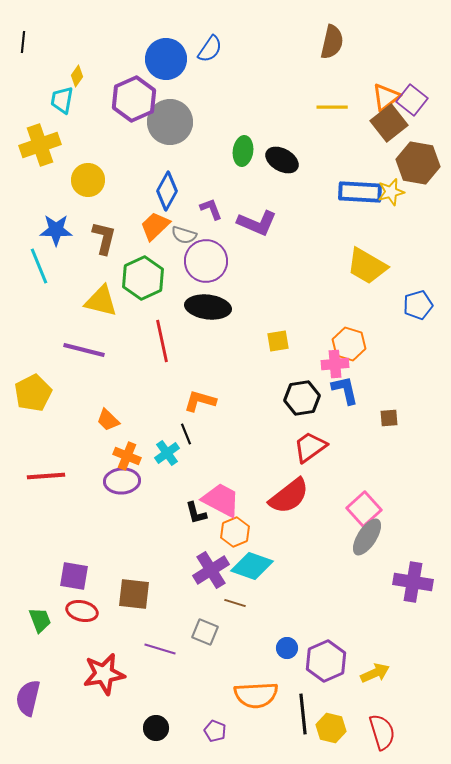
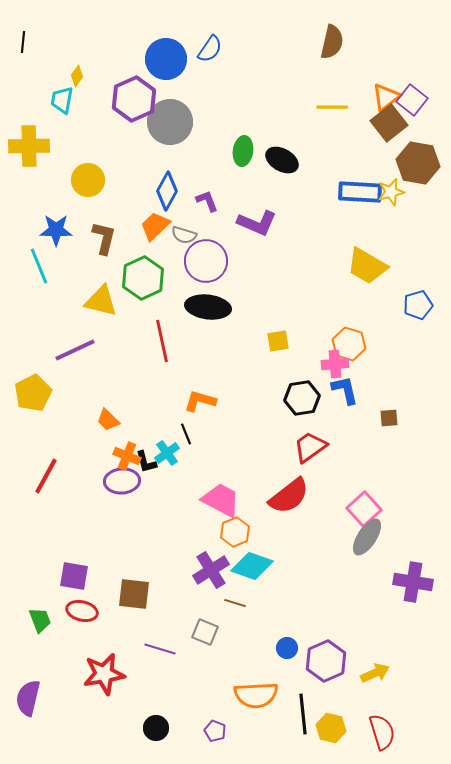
yellow cross at (40, 145): moved 11 px left, 1 px down; rotated 18 degrees clockwise
purple L-shape at (211, 209): moved 4 px left, 8 px up
purple line at (84, 350): moved 9 px left; rotated 39 degrees counterclockwise
red line at (46, 476): rotated 57 degrees counterclockwise
black L-shape at (196, 513): moved 50 px left, 51 px up
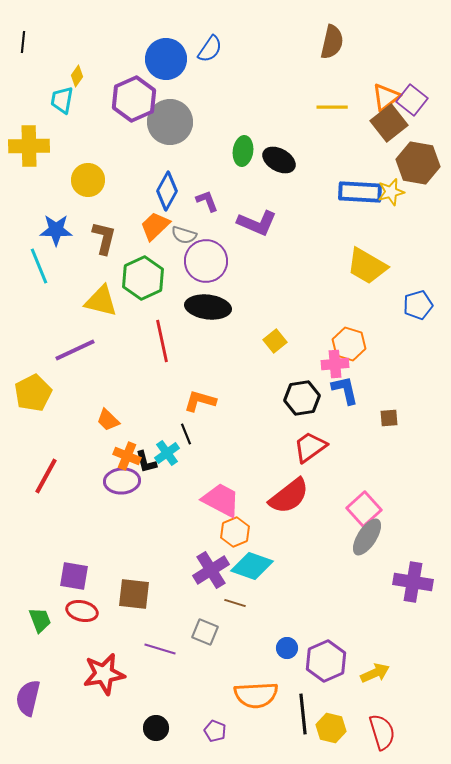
black ellipse at (282, 160): moved 3 px left
yellow square at (278, 341): moved 3 px left; rotated 30 degrees counterclockwise
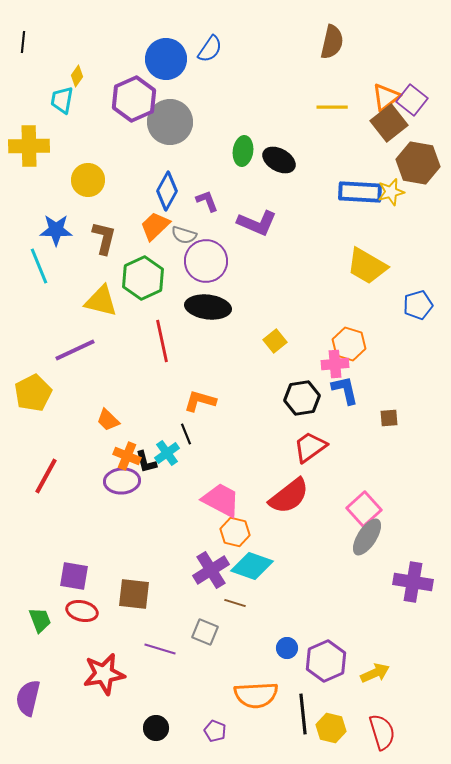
orange hexagon at (235, 532): rotated 24 degrees counterclockwise
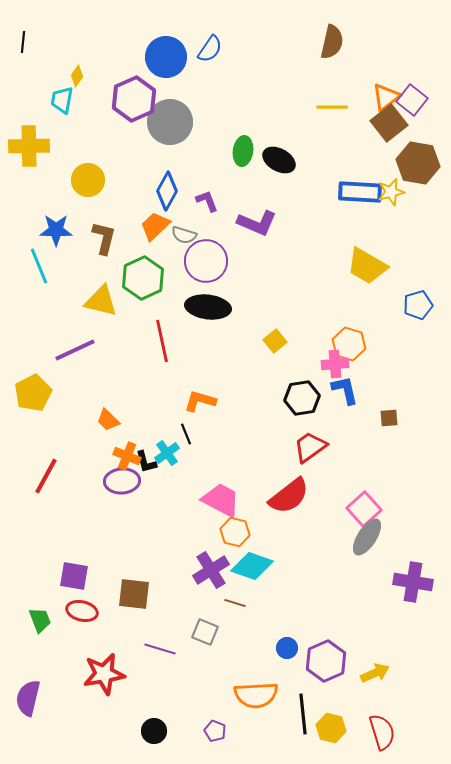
blue circle at (166, 59): moved 2 px up
black circle at (156, 728): moved 2 px left, 3 px down
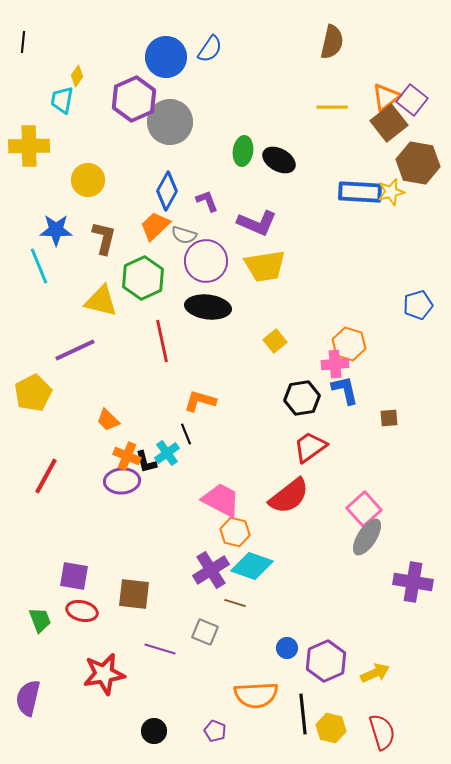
yellow trapezoid at (367, 266): moved 102 px left; rotated 39 degrees counterclockwise
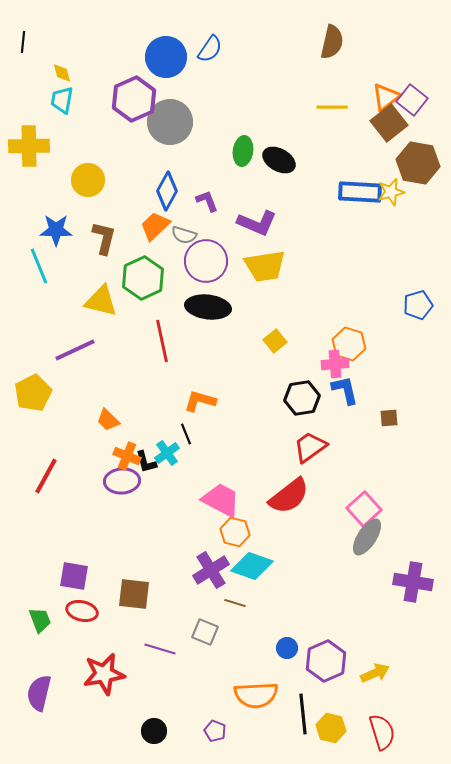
yellow diamond at (77, 76): moved 15 px left, 3 px up; rotated 50 degrees counterclockwise
purple semicircle at (28, 698): moved 11 px right, 5 px up
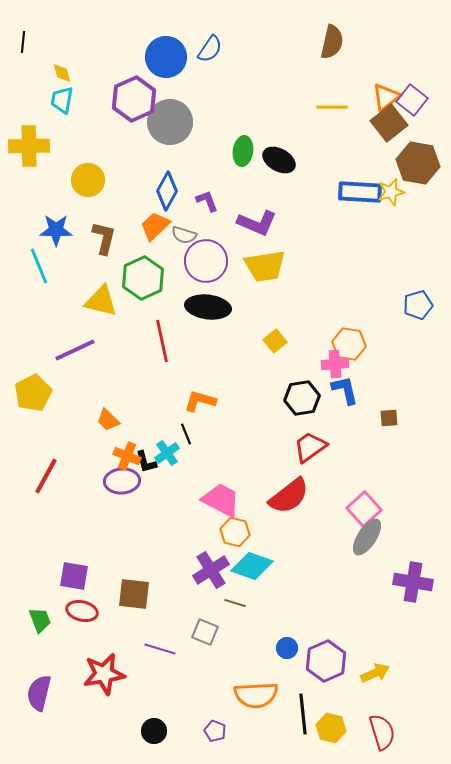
orange hexagon at (349, 344): rotated 8 degrees counterclockwise
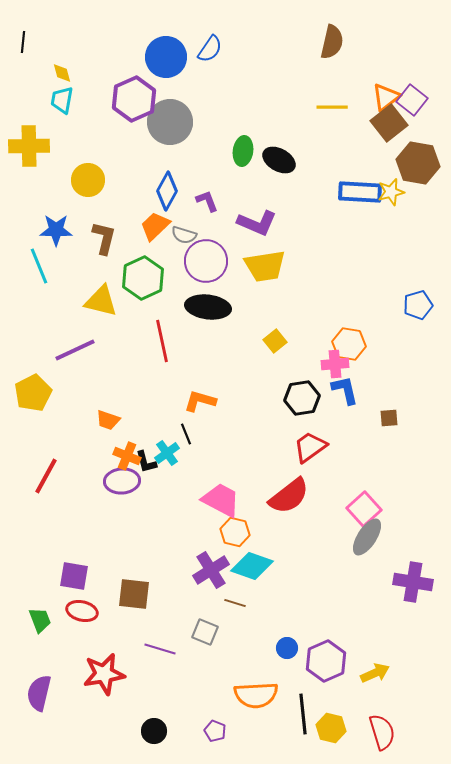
orange trapezoid at (108, 420): rotated 25 degrees counterclockwise
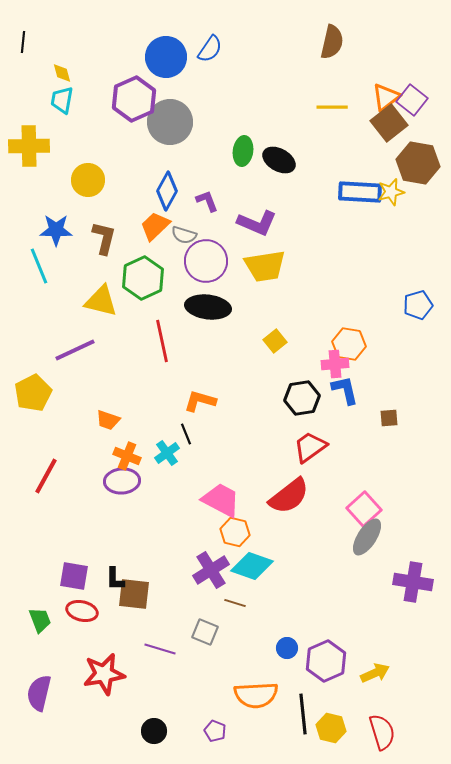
black L-shape at (146, 462): moved 31 px left, 117 px down; rotated 15 degrees clockwise
